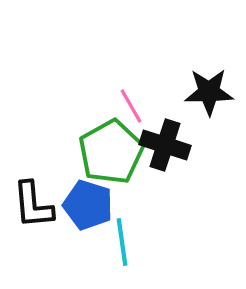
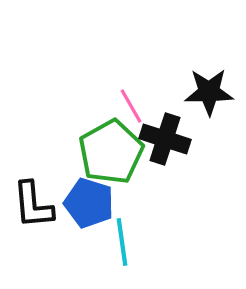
black cross: moved 6 px up
blue pentagon: moved 1 px right, 2 px up
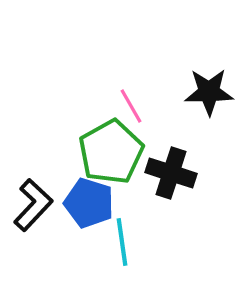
black cross: moved 6 px right, 34 px down
black L-shape: rotated 132 degrees counterclockwise
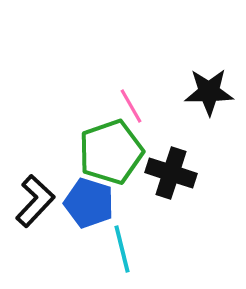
green pentagon: rotated 10 degrees clockwise
black L-shape: moved 2 px right, 4 px up
cyan line: moved 7 px down; rotated 6 degrees counterclockwise
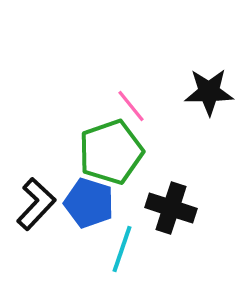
pink line: rotated 9 degrees counterclockwise
black cross: moved 35 px down
black L-shape: moved 1 px right, 3 px down
cyan line: rotated 33 degrees clockwise
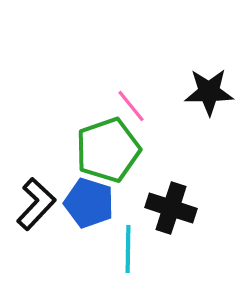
green pentagon: moved 3 px left, 2 px up
cyan line: moved 6 px right; rotated 18 degrees counterclockwise
